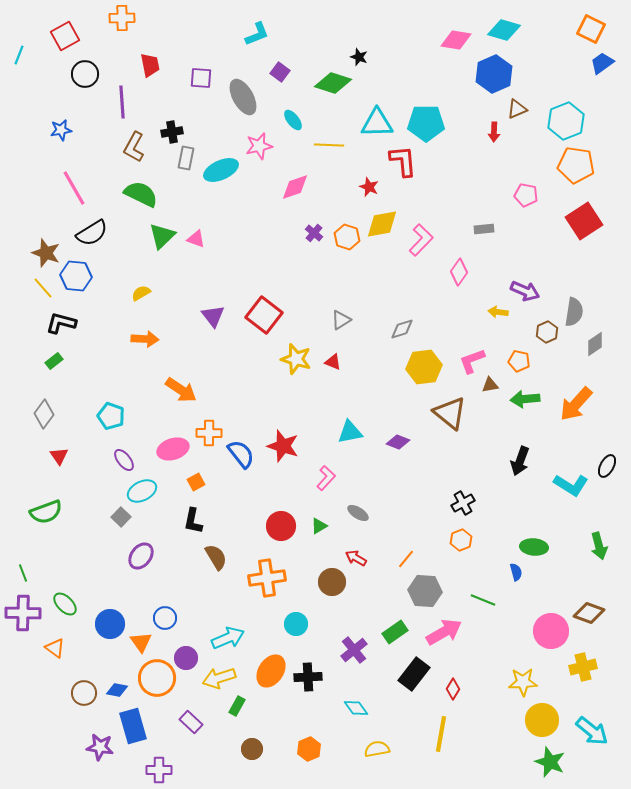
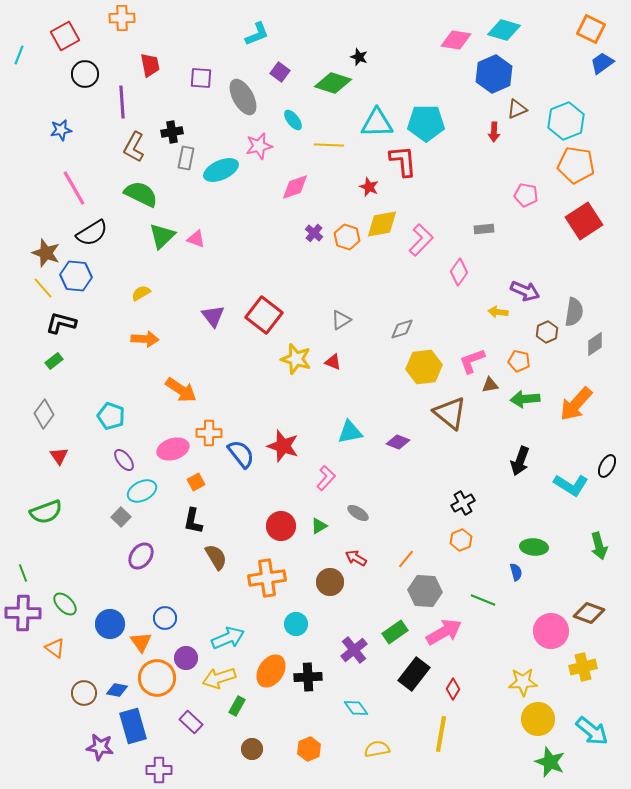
brown circle at (332, 582): moved 2 px left
yellow circle at (542, 720): moved 4 px left, 1 px up
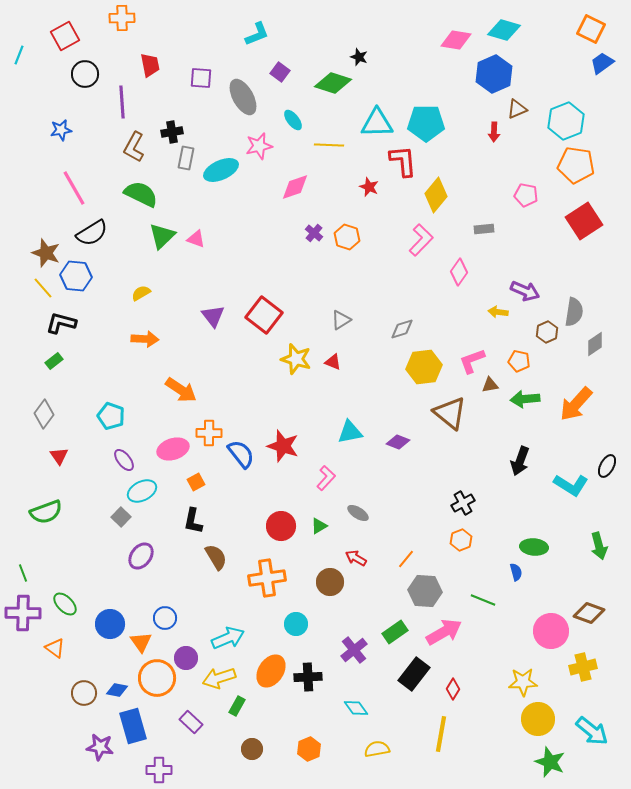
yellow diamond at (382, 224): moved 54 px right, 29 px up; rotated 40 degrees counterclockwise
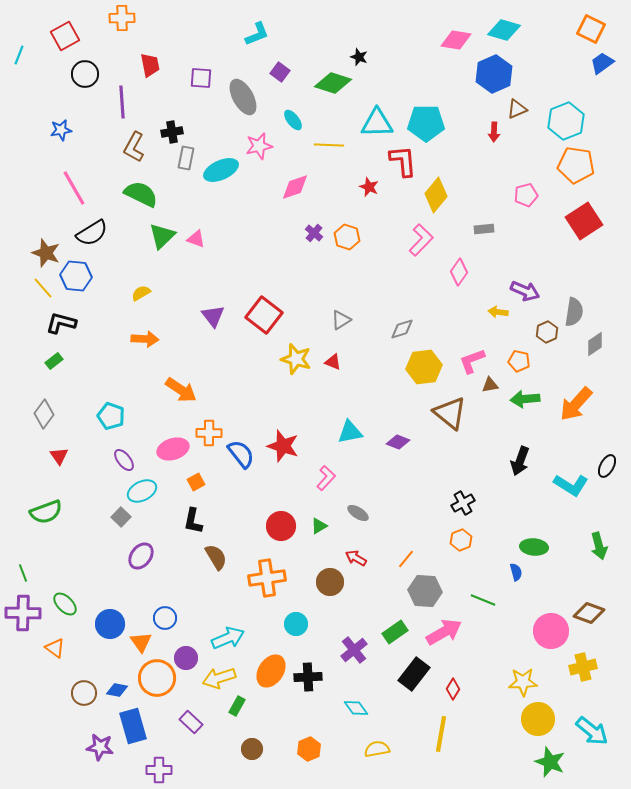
pink pentagon at (526, 195): rotated 25 degrees counterclockwise
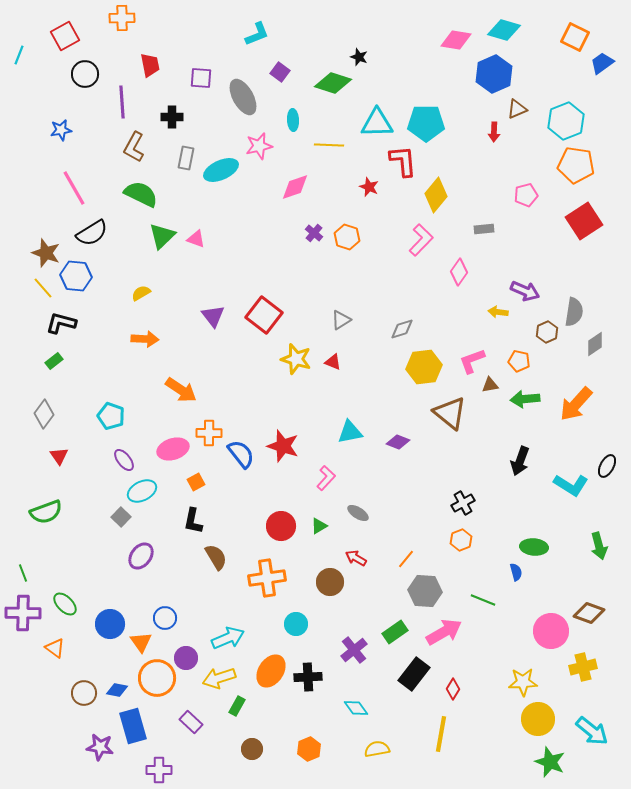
orange square at (591, 29): moved 16 px left, 8 px down
cyan ellipse at (293, 120): rotated 35 degrees clockwise
black cross at (172, 132): moved 15 px up; rotated 10 degrees clockwise
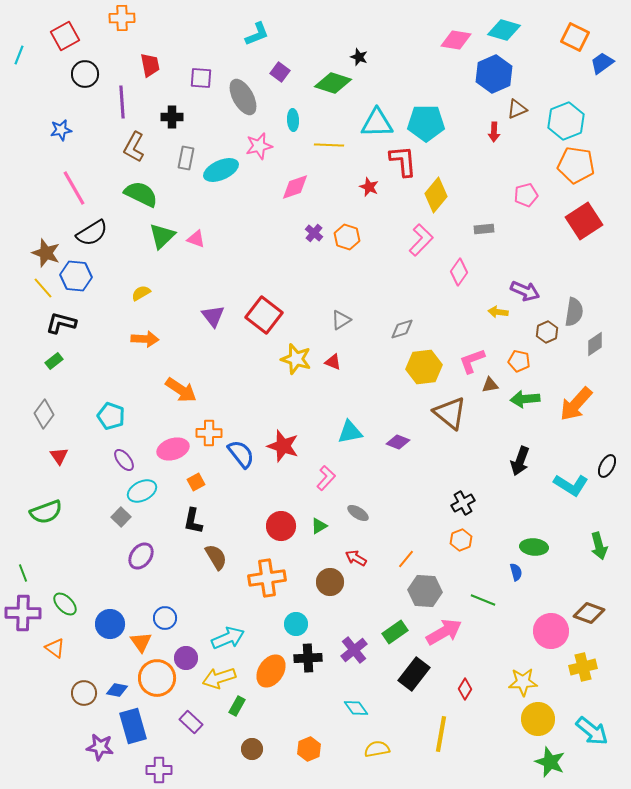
black cross at (308, 677): moved 19 px up
red diamond at (453, 689): moved 12 px right
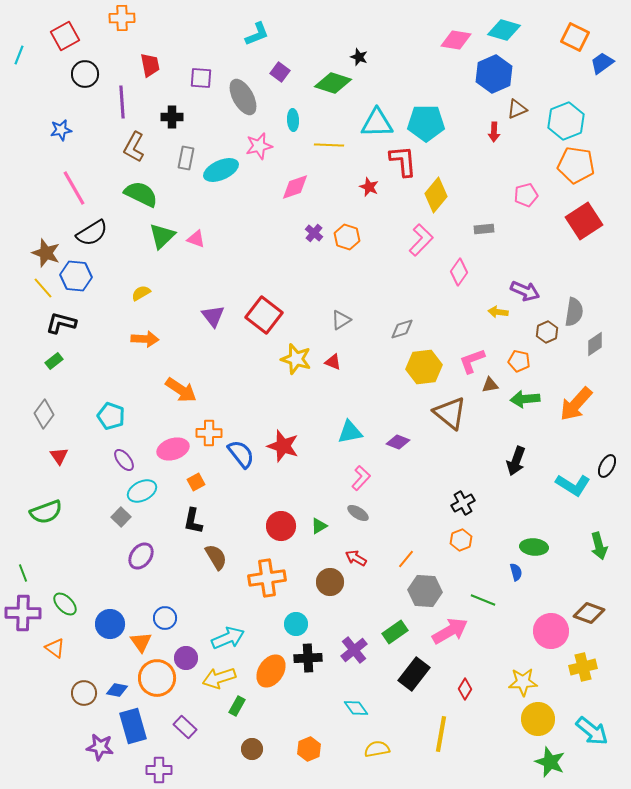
black arrow at (520, 461): moved 4 px left
pink L-shape at (326, 478): moved 35 px right
cyan L-shape at (571, 485): moved 2 px right
pink arrow at (444, 632): moved 6 px right, 1 px up
purple rectangle at (191, 722): moved 6 px left, 5 px down
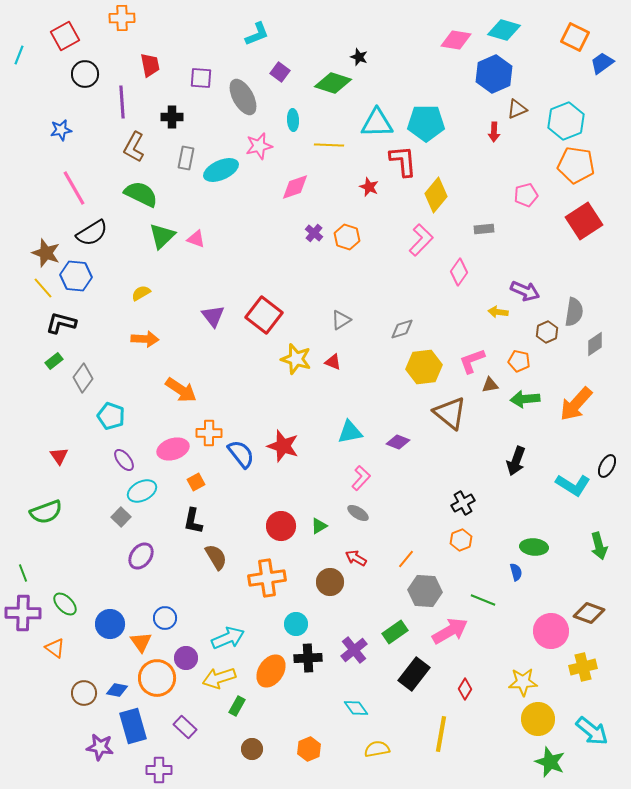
gray diamond at (44, 414): moved 39 px right, 36 px up
